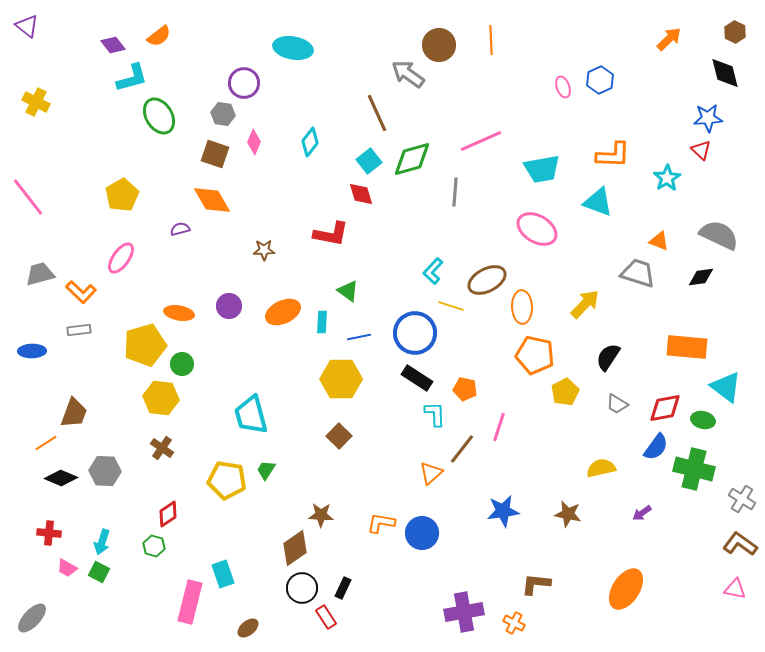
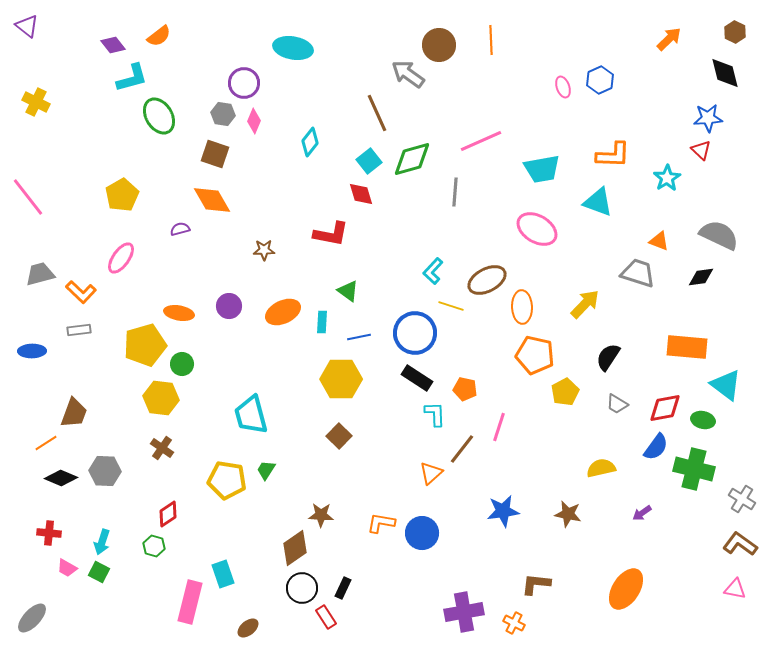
pink diamond at (254, 142): moved 21 px up
cyan triangle at (726, 387): moved 2 px up
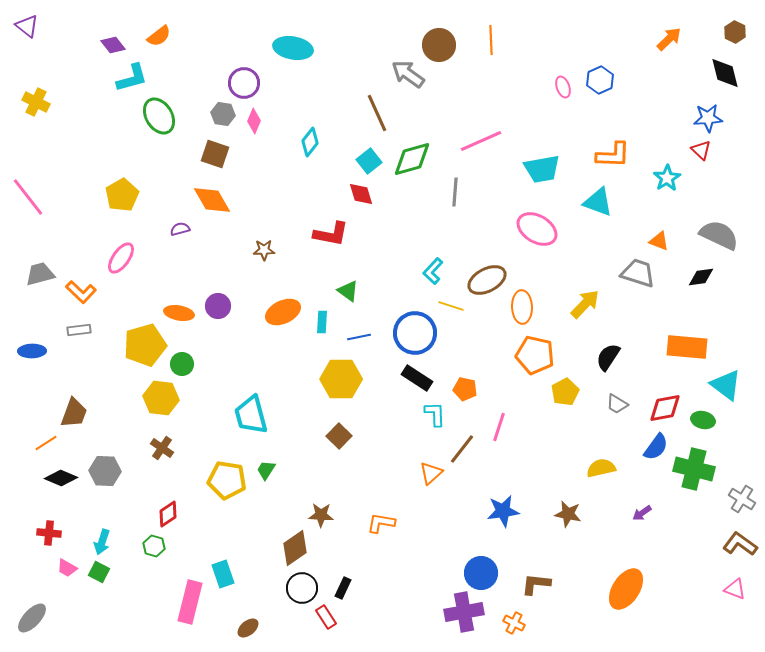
purple circle at (229, 306): moved 11 px left
blue circle at (422, 533): moved 59 px right, 40 px down
pink triangle at (735, 589): rotated 10 degrees clockwise
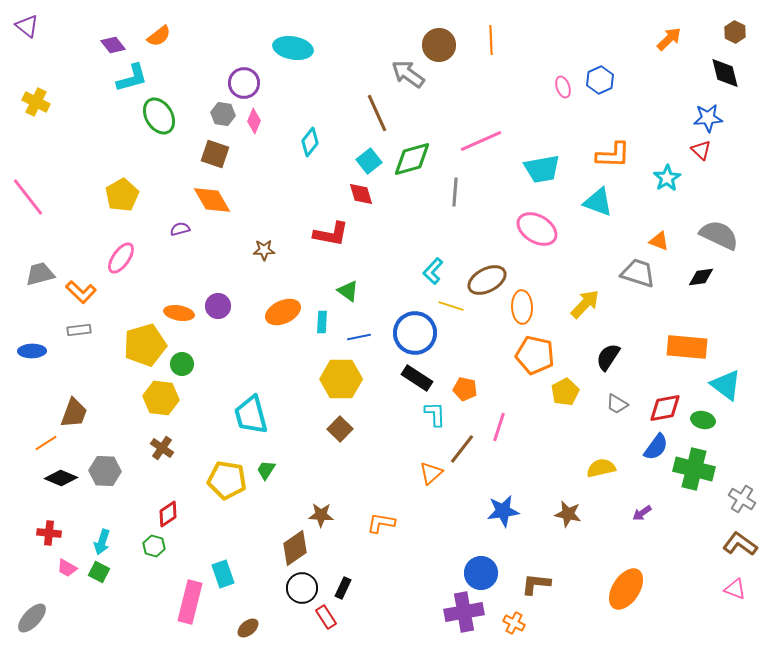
brown square at (339, 436): moved 1 px right, 7 px up
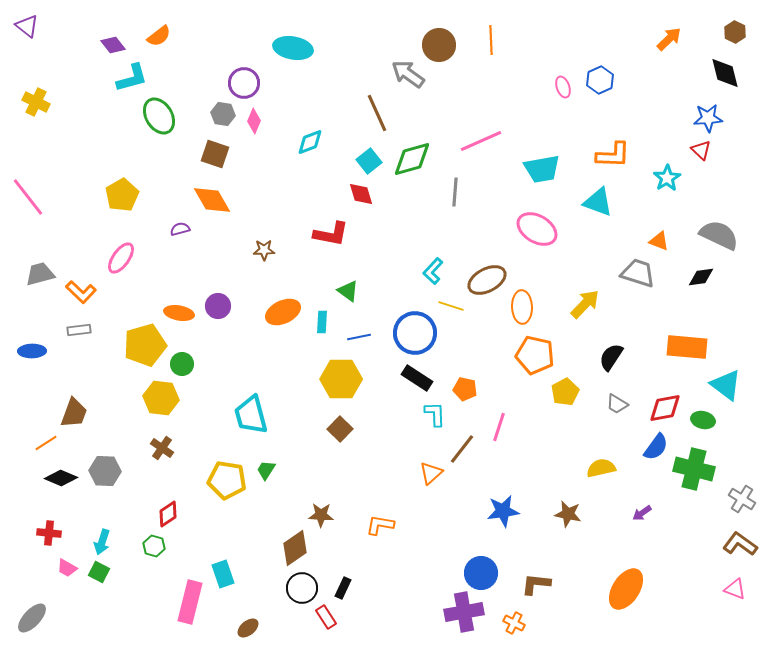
cyan diamond at (310, 142): rotated 32 degrees clockwise
black semicircle at (608, 357): moved 3 px right
orange L-shape at (381, 523): moved 1 px left, 2 px down
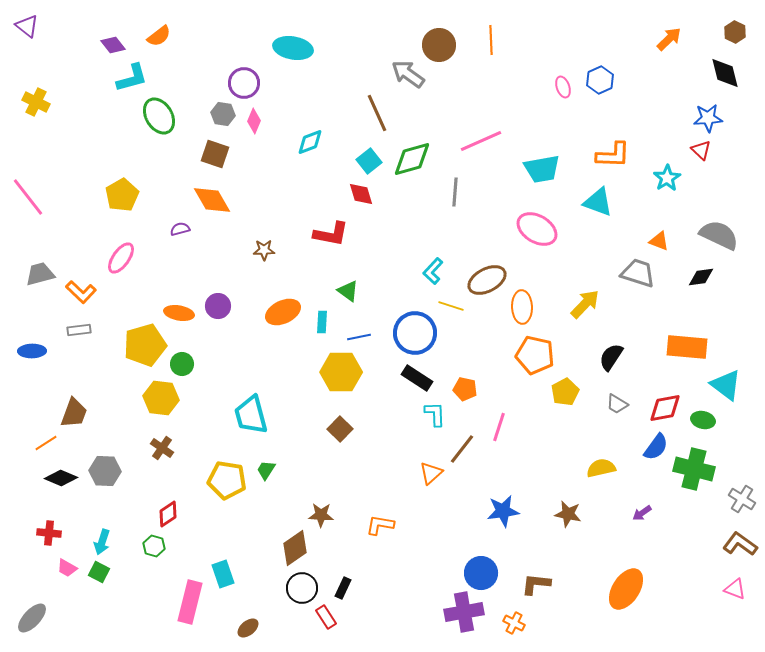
yellow hexagon at (341, 379): moved 7 px up
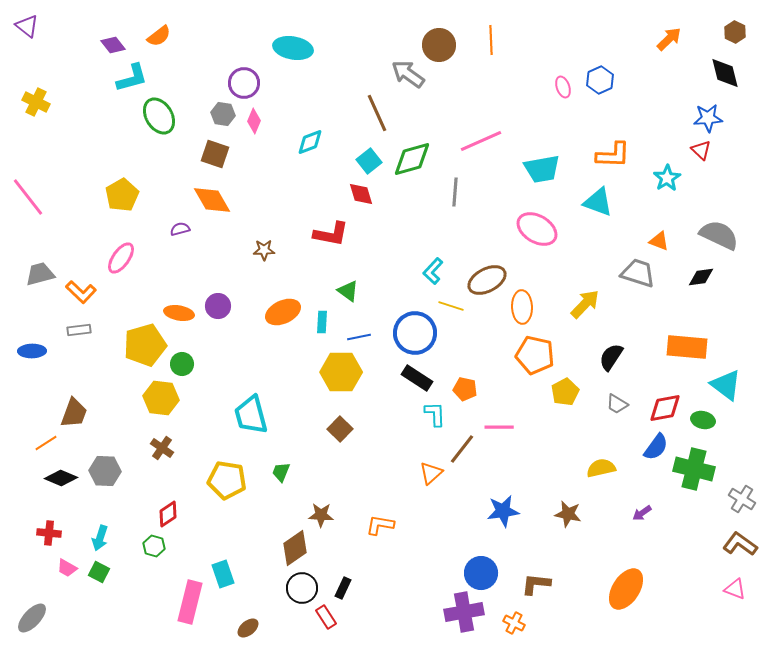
pink line at (499, 427): rotated 72 degrees clockwise
green trapezoid at (266, 470): moved 15 px right, 2 px down; rotated 10 degrees counterclockwise
cyan arrow at (102, 542): moved 2 px left, 4 px up
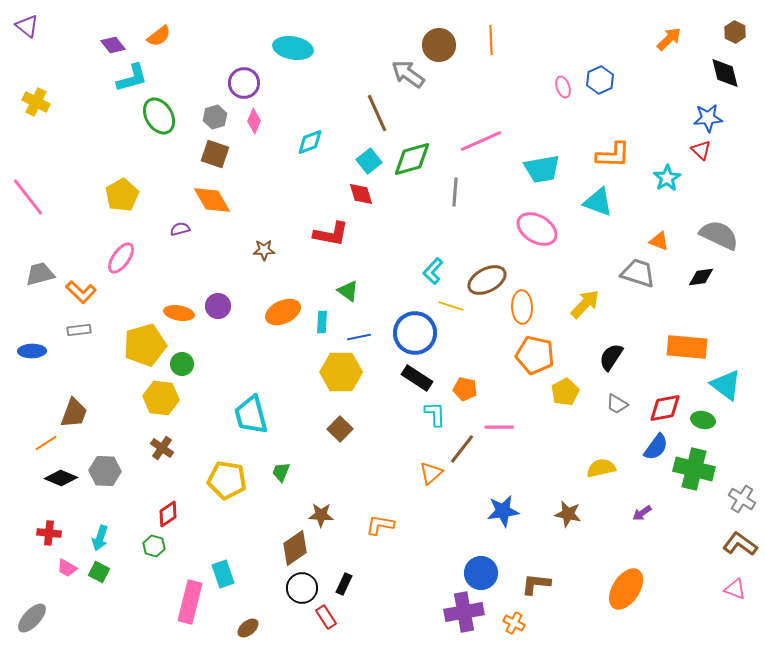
gray hexagon at (223, 114): moved 8 px left, 3 px down; rotated 25 degrees counterclockwise
black rectangle at (343, 588): moved 1 px right, 4 px up
